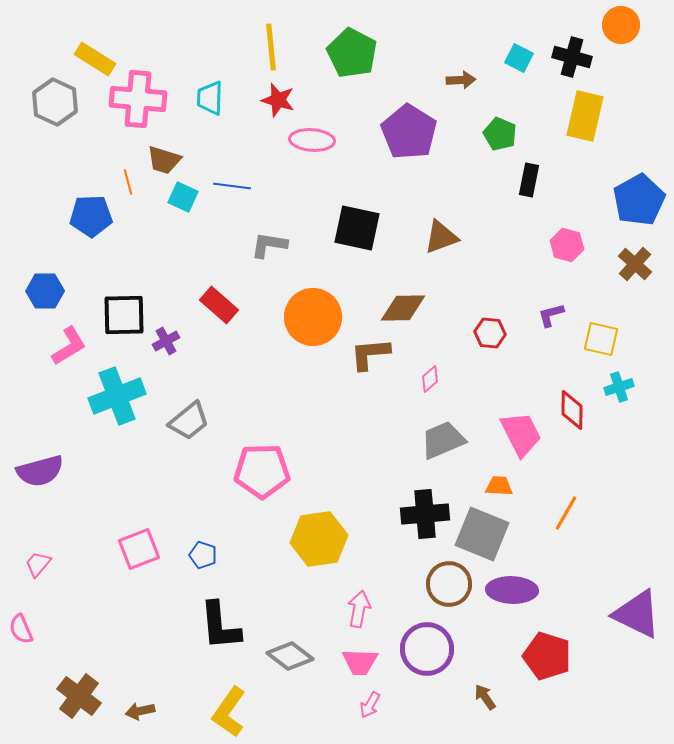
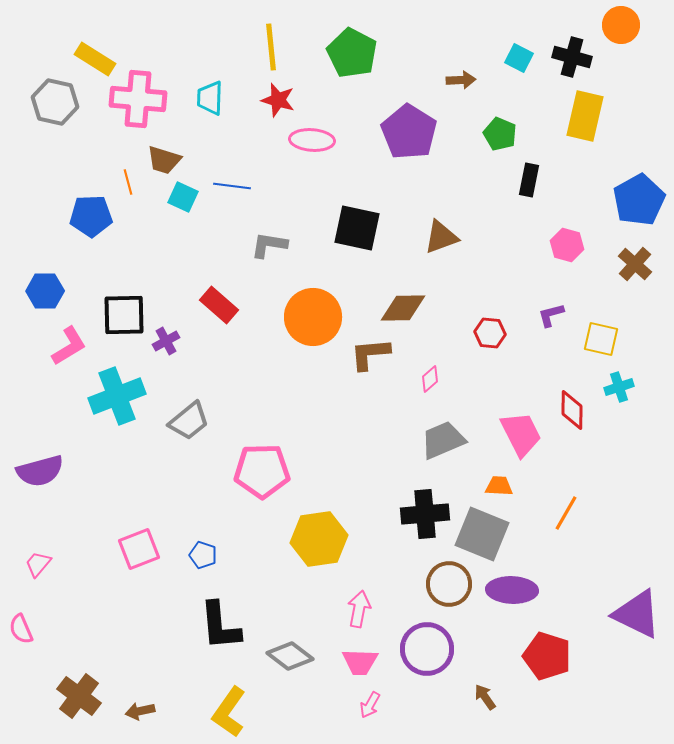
gray hexagon at (55, 102): rotated 12 degrees counterclockwise
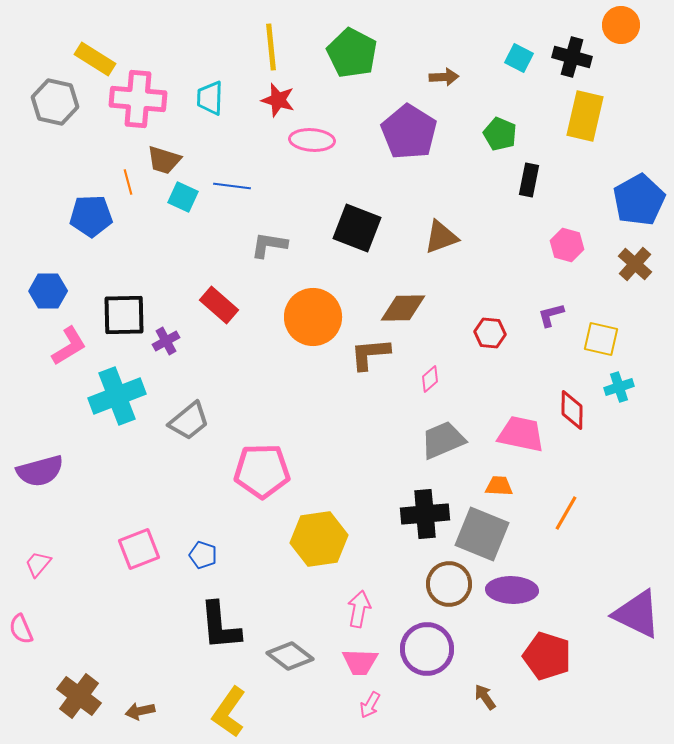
brown arrow at (461, 80): moved 17 px left, 3 px up
black square at (357, 228): rotated 9 degrees clockwise
blue hexagon at (45, 291): moved 3 px right
pink trapezoid at (521, 434): rotated 51 degrees counterclockwise
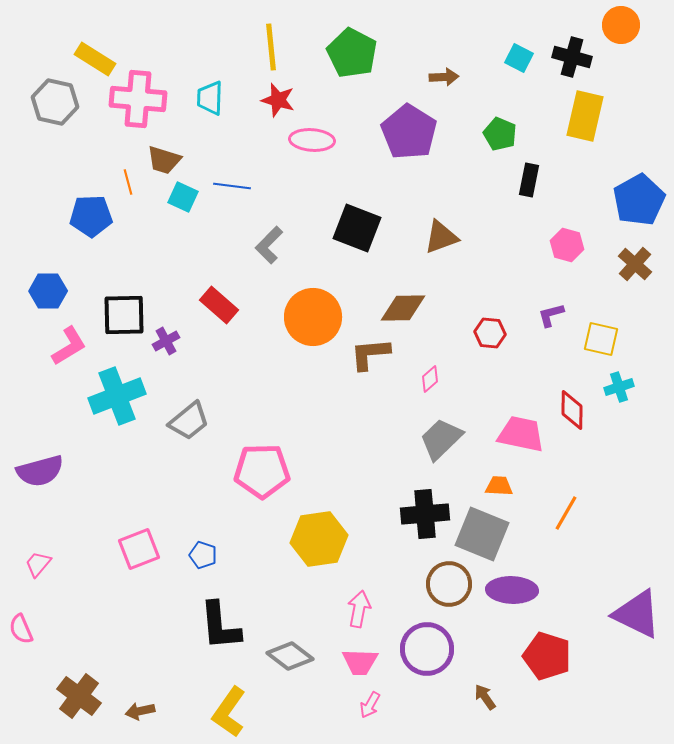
gray L-shape at (269, 245): rotated 54 degrees counterclockwise
gray trapezoid at (443, 440): moved 2 px left, 1 px up; rotated 21 degrees counterclockwise
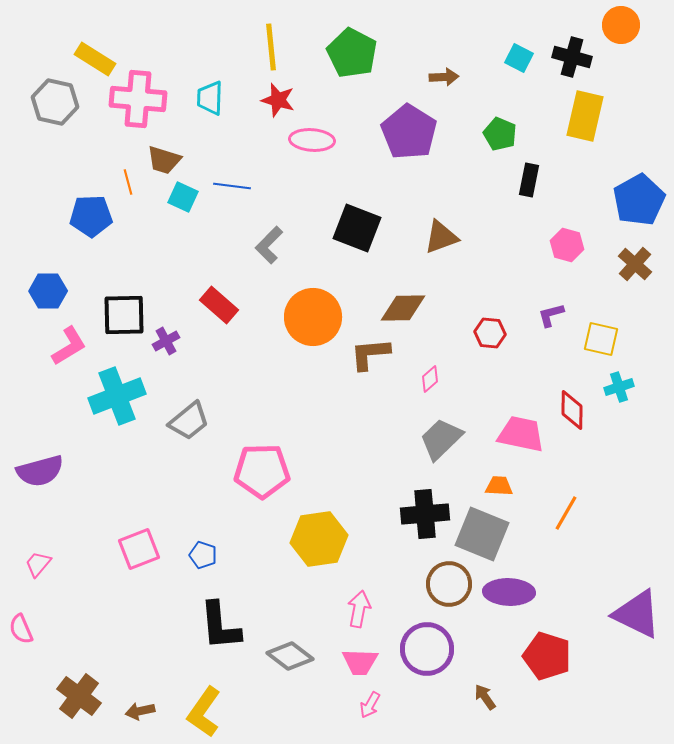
purple ellipse at (512, 590): moved 3 px left, 2 px down
yellow L-shape at (229, 712): moved 25 px left
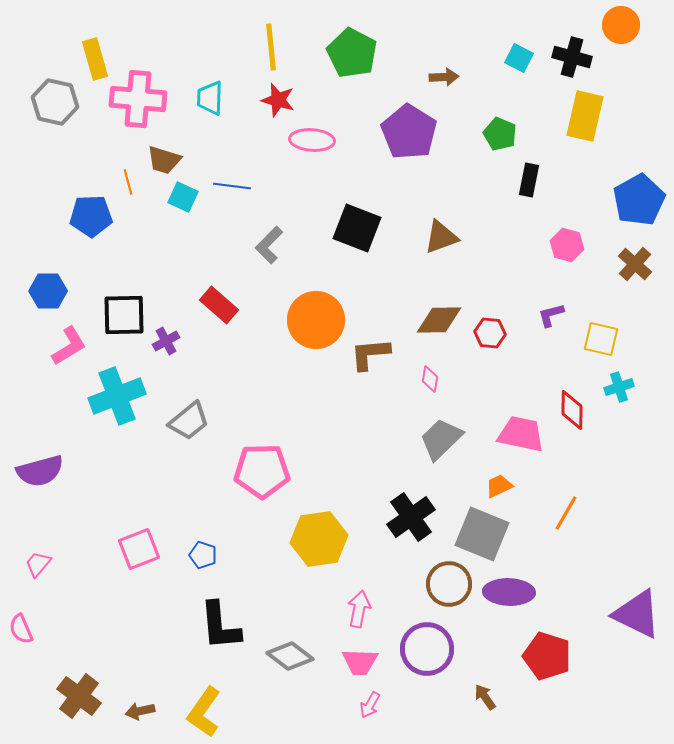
yellow rectangle at (95, 59): rotated 42 degrees clockwise
brown diamond at (403, 308): moved 36 px right, 12 px down
orange circle at (313, 317): moved 3 px right, 3 px down
pink diamond at (430, 379): rotated 40 degrees counterclockwise
orange trapezoid at (499, 486): rotated 28 degrees counterclockwise
black cross at (425, 514): moved 14 px left, 3 px down; rotated 30 degrees counterclockwise
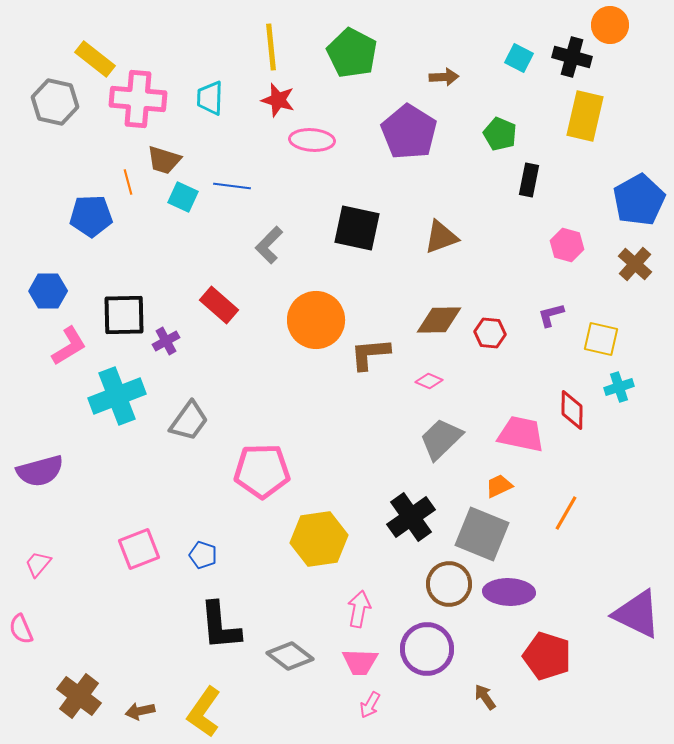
orange circle at (621, 25): moved 11 px left
yellow rectangle at (95, 59): rotated 36 degrees counterclockwise
black square at (357, 228): rotated 9 degrees counterclockwise
pink diamond at (430, 379): moved 1 px left, 2 px down; rotated 76 degrees counterclockwise
gray trapezoid at (189, 421): rotated 15 degrees counterclockwise
